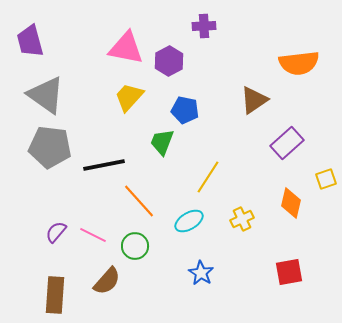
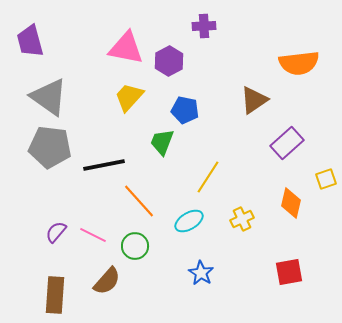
gray triangle: moved 3 px right, 2 px down
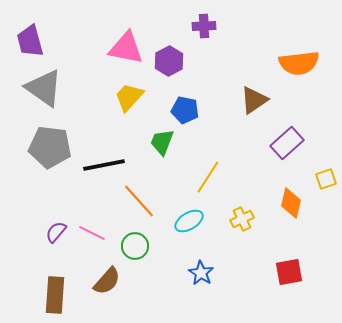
gray triangle: moved 5 px left, 9 px up
pink line: moved 1 px left, 2 px up
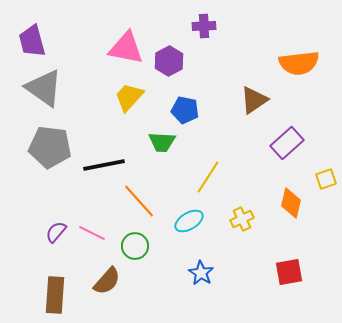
purple trapezoid: moved 2 px right
green trapezoid: rotated 108 degrees counterclockwise
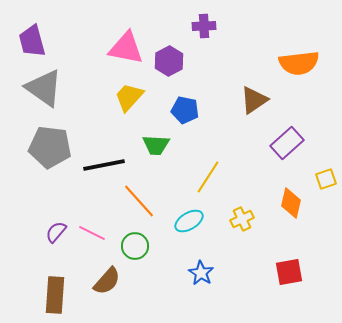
green trapezoid: moved 6 px left, 3 px down
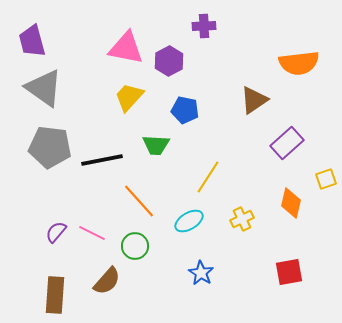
black line: moved 2 px left, 5 px up
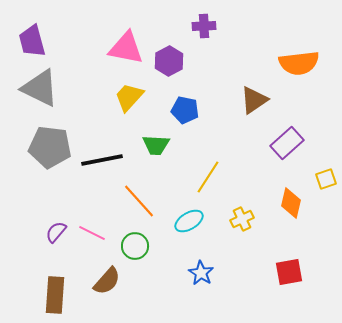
gray triangle: moved 4 px left; rotated 9 degrees counterclockwise
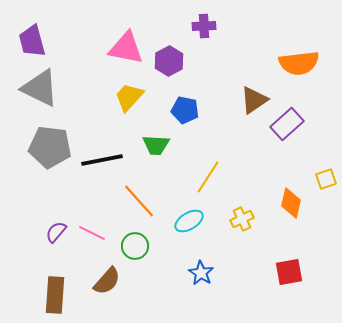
purple rectangle: moved 19 px up
